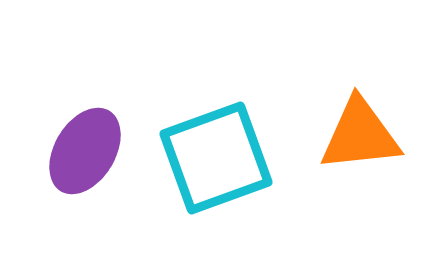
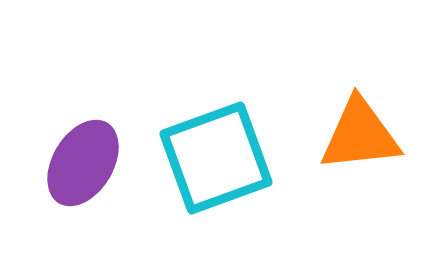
purple ellipse: moved 2 px left, 12 px down
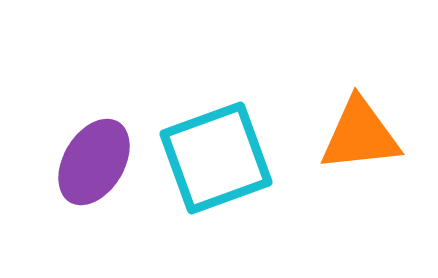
purple ellipse: moved 11 px right, 1 px up
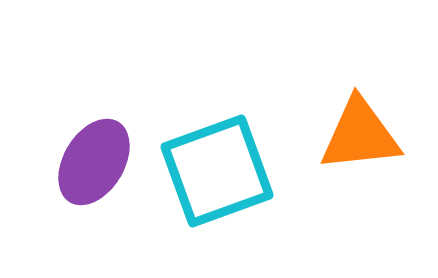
cyan square: moved 1 px right, 13 px down
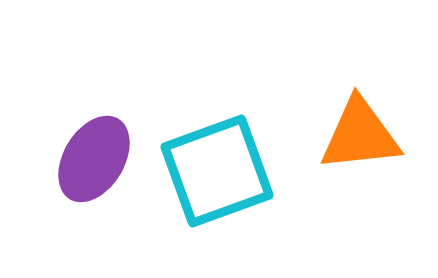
purple ellipse: moved 3 px up
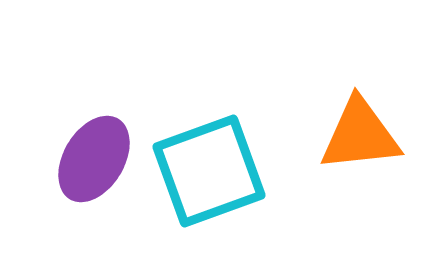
cyan square: moved 8 px left
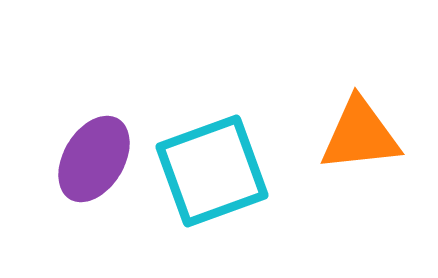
cyan square: moved 3 px right
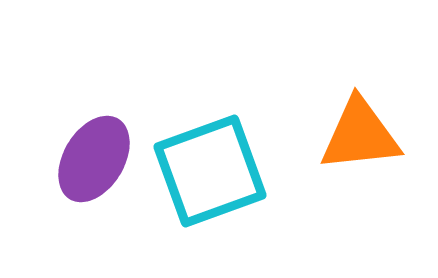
cyan square: moved 2 px left
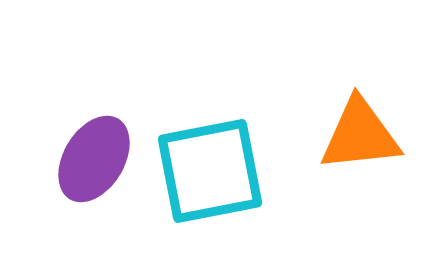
cyan square: rotated 9 degrees clockwise
